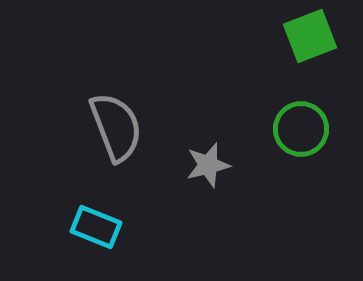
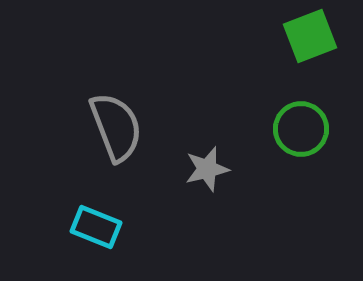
gray star: moved 1 px left, 4 px down
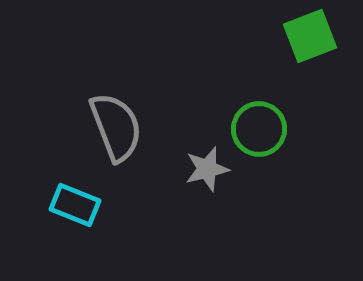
green circle: moved 42 px left
cyan rectangle: moved 21 px left, 22 px up
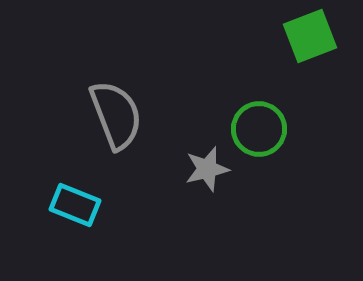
gray semicircle: moved 12 px up
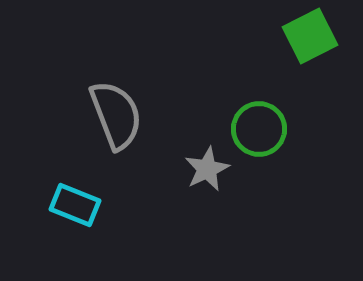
green square: rotated 6 degrees counterclockwise
gray star: rotated 12 degrees counterclockwise
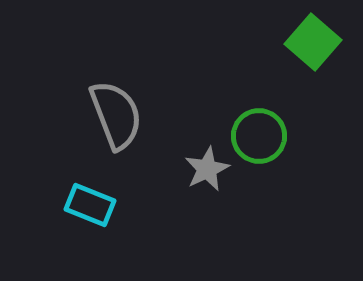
green square: moved 3 px right, 6 px down; rotated 22 degrees counterclockwise
green circle: moved 7 px down
cyan rectangle: moved 15 px right
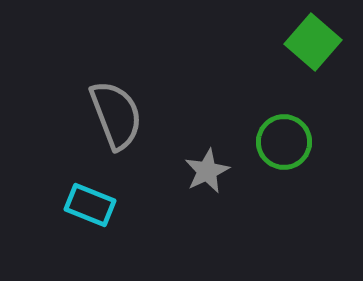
green circle: moved 25 px right, 6 px down
gray star: moved 2 px down
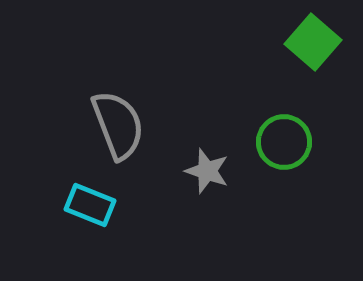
gray semicircle: moved 2 px right, 10 px down
gray star: rotated 27 degrees counterclockwise
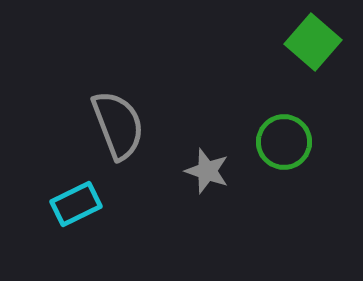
cyan rectangle: moved 14 px left, 1 px up; rotated 48 degrees counterclockwise
